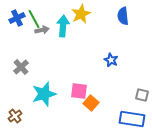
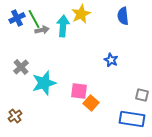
cyan star: moved 11 px up
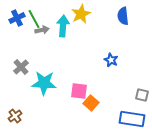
cyan star: rotated 20 degrees clockwise
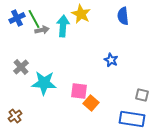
yellow star: rotated 18 degrees counterclockwise
